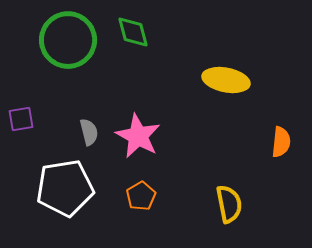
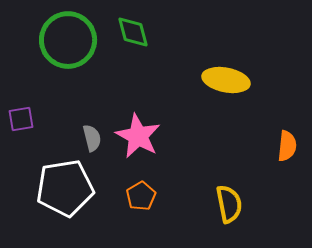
gray semicircle: moved 3 px right, 6 px down
orange semicircle: moved 6 px right, 4 px down
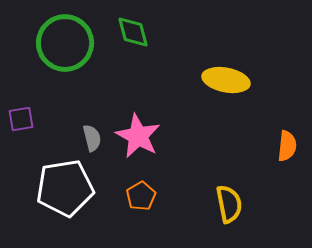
green circle: moved 3 px left, 3 px down
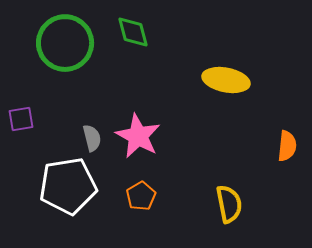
white pentagon: moved 3 px right, 2 px up
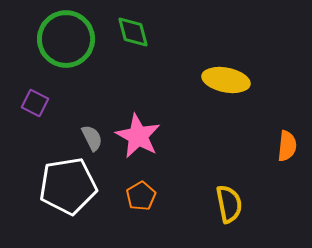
green circle: moved 1 px right, 4 px up
purple square: moved 14 px right, 16 px up; rotated 36 degrees clockwise
gray semicircle: rotated 12 degrees counterclockwise
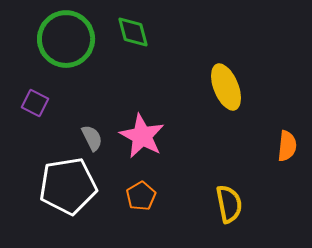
yellow ellipse: moved 7 px down; rotated 57 degrees clockwise
pink star: moved 4 px right
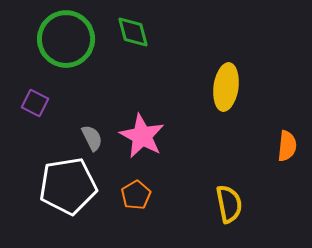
yellow ellipse: rotated 30 degrees clockwise
orange pentagon: moved 5 px left, 1 px up
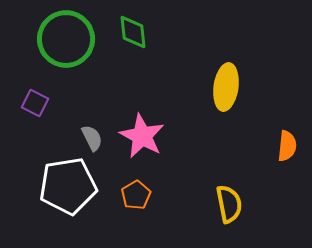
green diamond: rotated 9 degrees clockwise
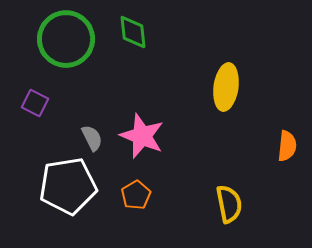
pink star: rotated 6 degrees counterclockwise
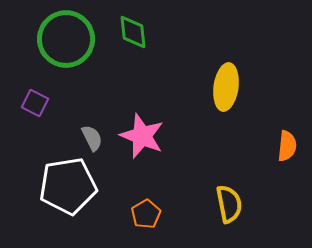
orange pentagon: moved 10 px right, 19 px down
